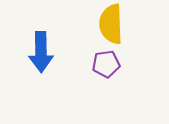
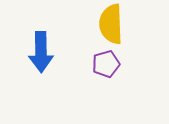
purple pentagon: rotated 8 degrees counterclockwise
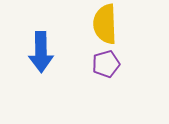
yellow semicircle: moved 6 px left
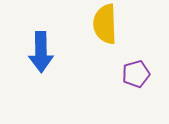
purple pentagon: moved 30 px right, 10 px down
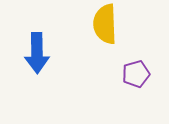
blue arrow: moved 4 px left, 1 px down
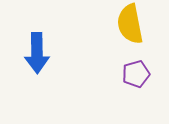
yellow semicircle: moved 25 px right; rotated 9 degrees counterclockwise
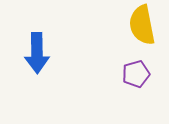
yellow semicircle: moved 12 px right, 1 px down
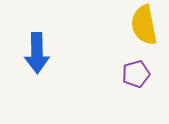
yellow semicircle: moved 2 px right
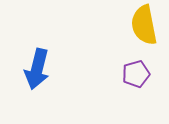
blue arrow: moved 16 px down; rotated 15 degrees clockwise
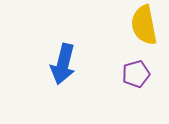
blue arrow: moved 26 px right, 5 px up
